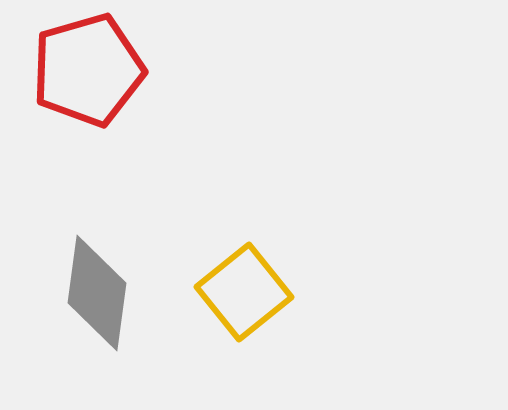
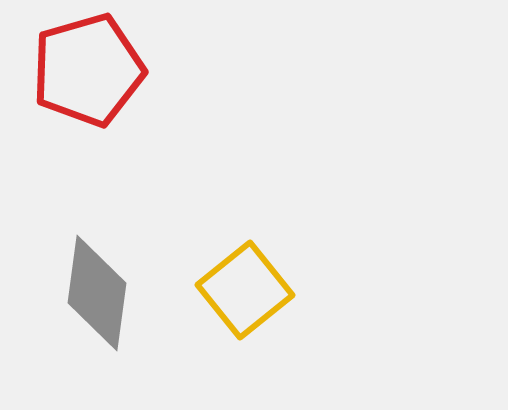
yellow square: moved 1 px right, 2 px up
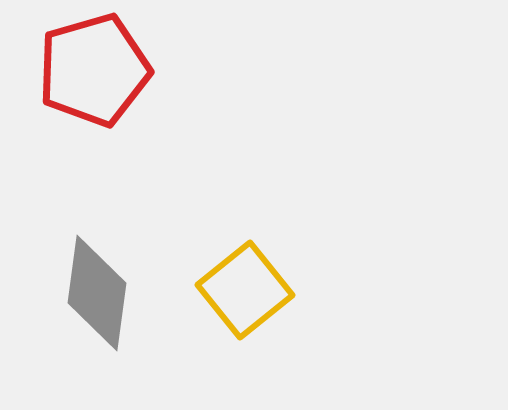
red pentagon: moved 6 px right
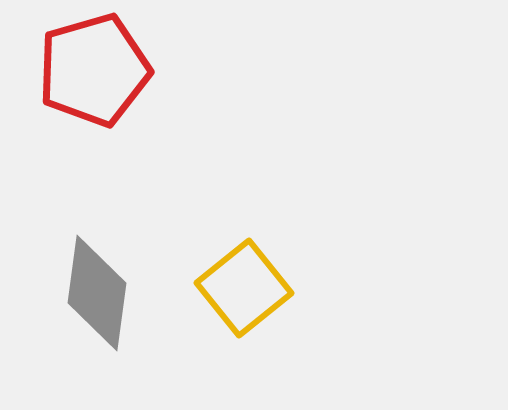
yellow square: moved 1 px left, 2 px up
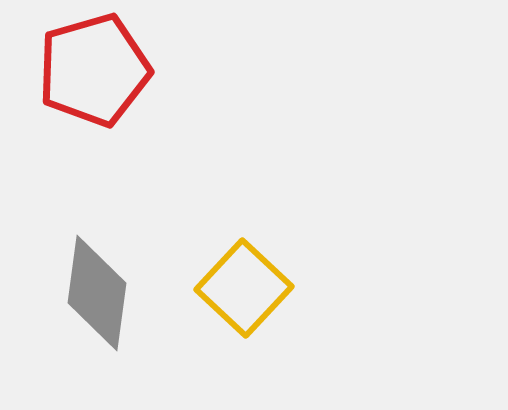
yellow square: rotated 8 degrees counterclockwise
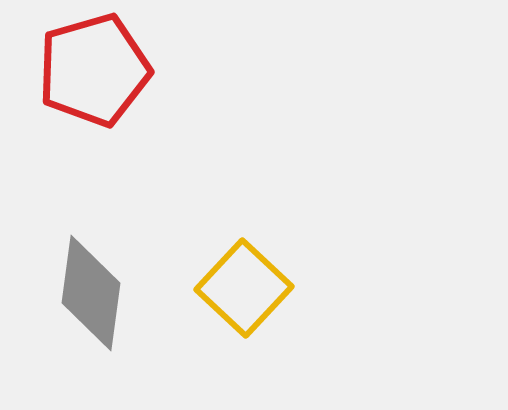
gray diamond: moved 6 px left
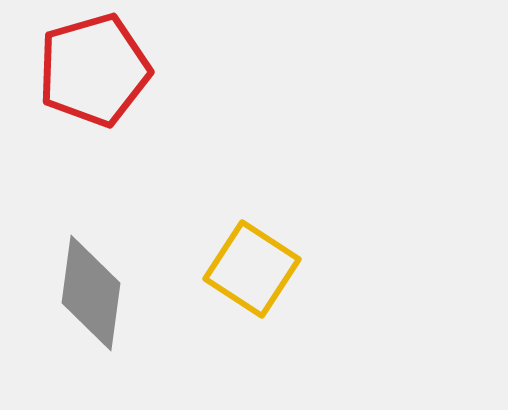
yellow square: moved 8 px right, 19 px up; rotated 10 degrees counterclockwise
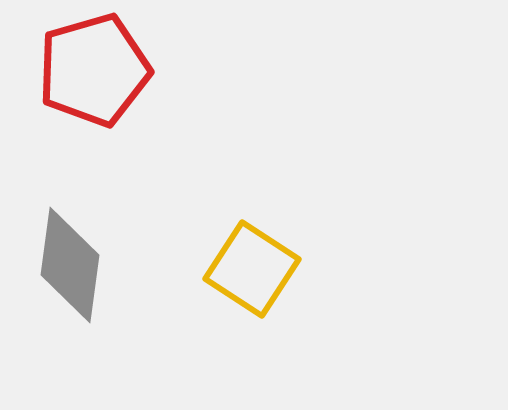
gray diamond: moved 21 px left, 28 px up
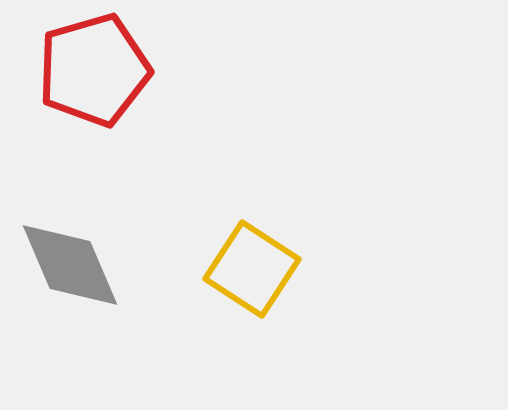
gray diamond: rotated 31 degrees counterclockwise
